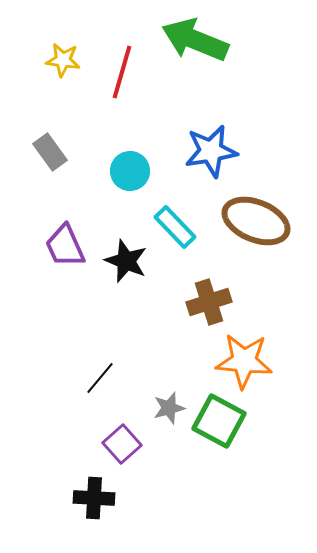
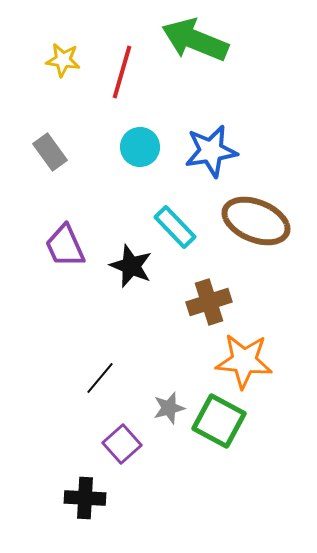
cyan circle: moved 10 px right, 24 px up
black star: moved 5 px right, 5 px down
black cross: moved 9 px left
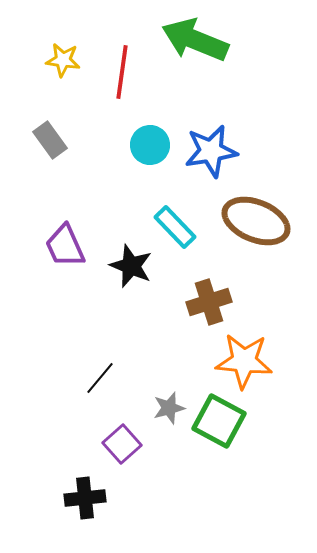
red line: rotated 8 degrees counterclockwise
cyan circle: moved 10 px right, 2 px up
gray rectangle: moved 12 px up
black cross: rotated 9 degrees counterclockwise
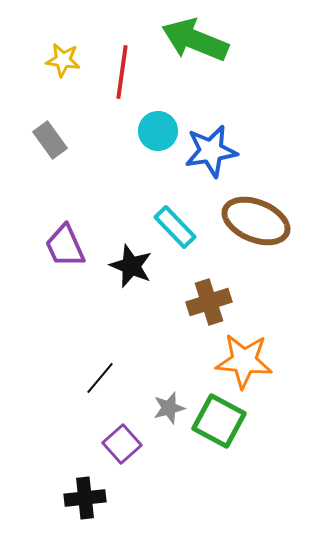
cyan circle: moved 8 px right, 14 px up
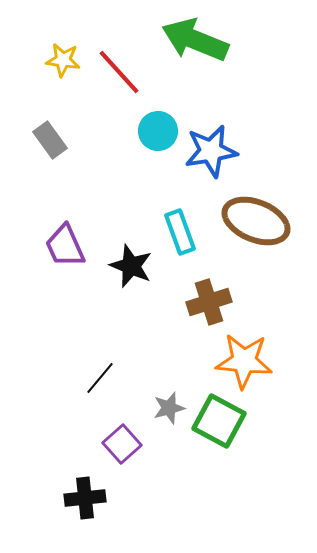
red line: moved 3 px left; rotated 50 degrees counterclockwise
cyan rectangle: moved 5 px right, 5 px down; rotated 24 degrees clockwise
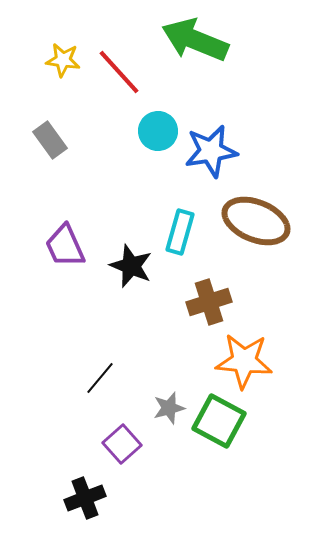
cyan rectangle: rotated 36 degrees clockwise
black cross: rotated 15 degrees counterclockwise
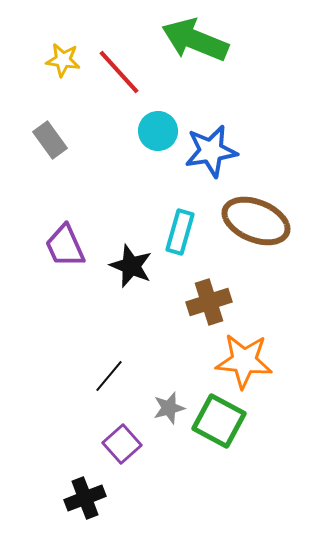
black line: moved 9 px right, 2 px up
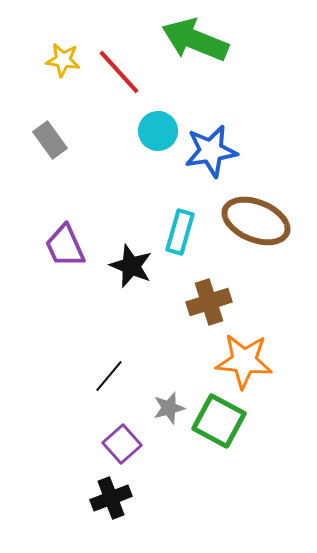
black cross: moved 26 px right
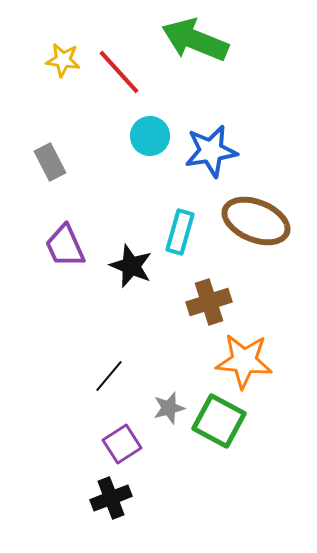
cyan circle: moved 8 px left, 5 px down
gray rectangle: moved 22 px down; rotated 9 degrees clockwise
purple square: rotated 9 degrees clockwise
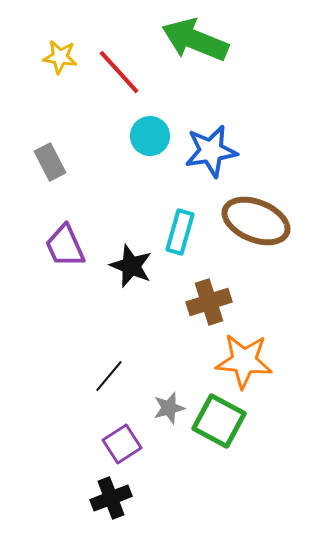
yellow star: moved 3 px left, 3 px up
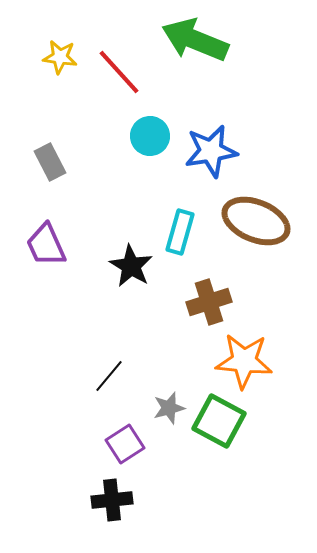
purple trapezoid: moved 19 px left, 1 px up
black star: rotated 9 degrees clockwise
purple square: moved 3 px right
black cross: moved 1 px right, 2 px down; rotated 15 degrees clockwise
